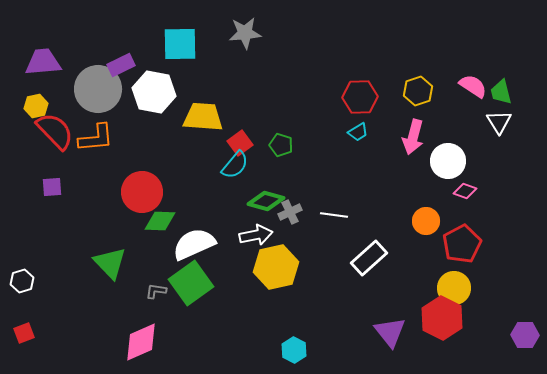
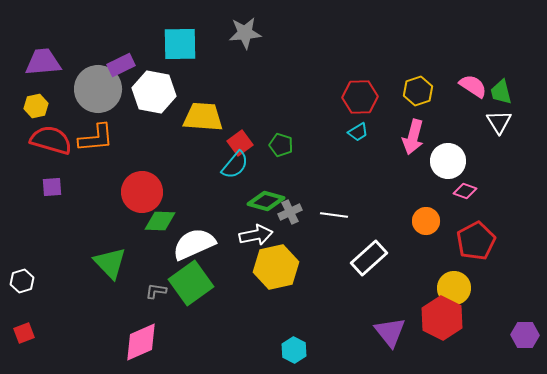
red semicircle at (55, 131): moved 4 px left, 9 px down; rotated 30 degrees counterclockwise
red pentagon at (462, 244): moved 14 px right, 3 px up
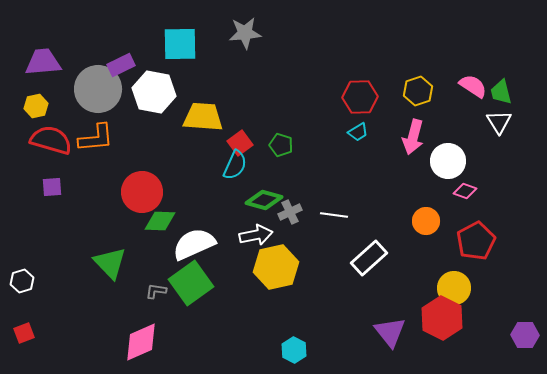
cyan semicircle at (235, 165): rotated 16 degrees counterclockwise
green diamond at (266, 201): moved 2 px left, 1 px up
